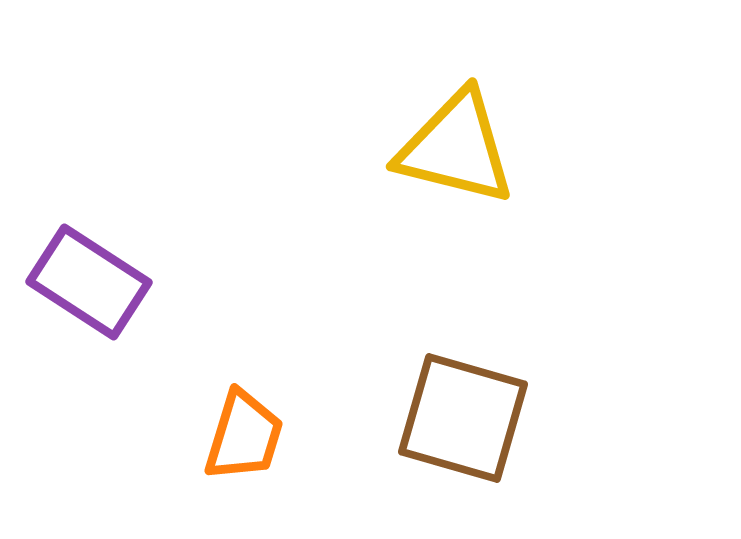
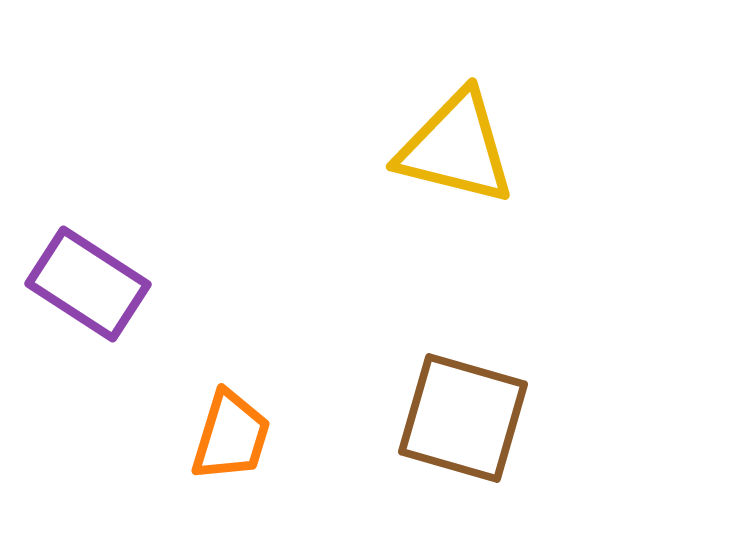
purple rectangle: moved 1 px left, 2 px down
orange trapezoid: moved 13 px left
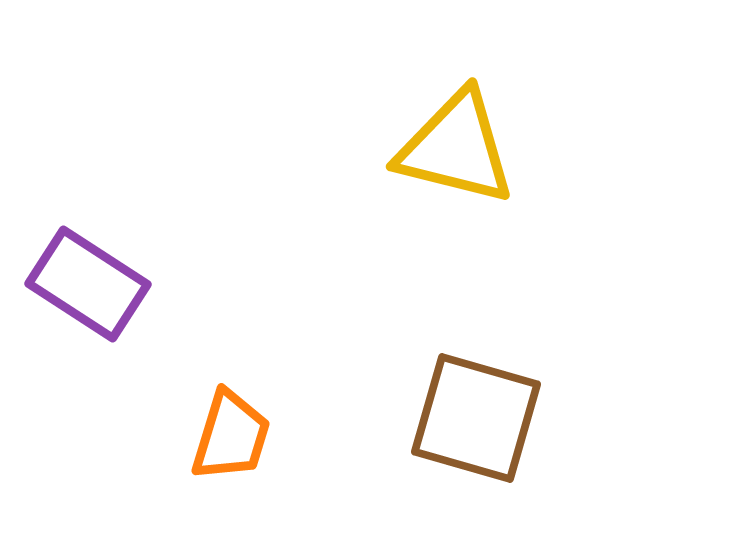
brown square: moved 13 px right
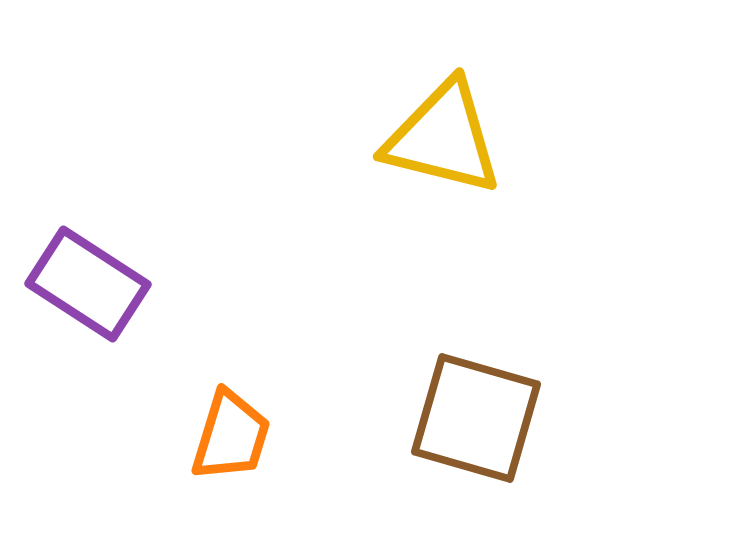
yellow triangle: moved 13 px left, 10 px up
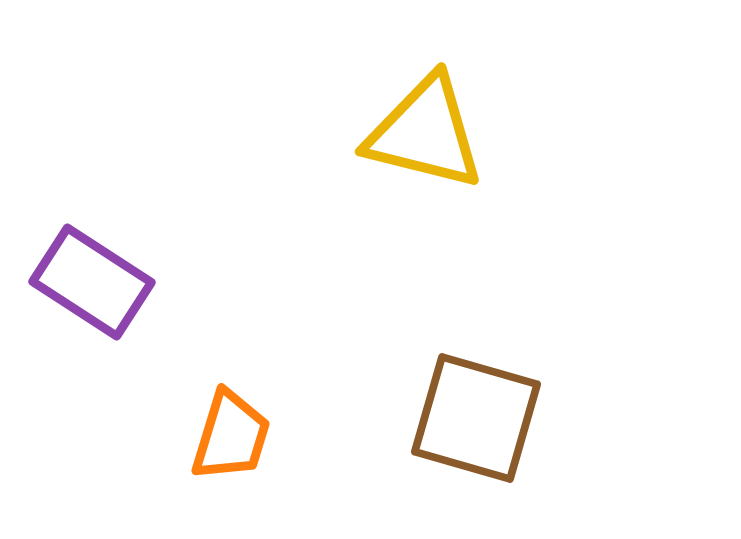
yellow triangle: moved 18 px left, 5 px up
purple rectangle: moved 4 px right, 2 px up
